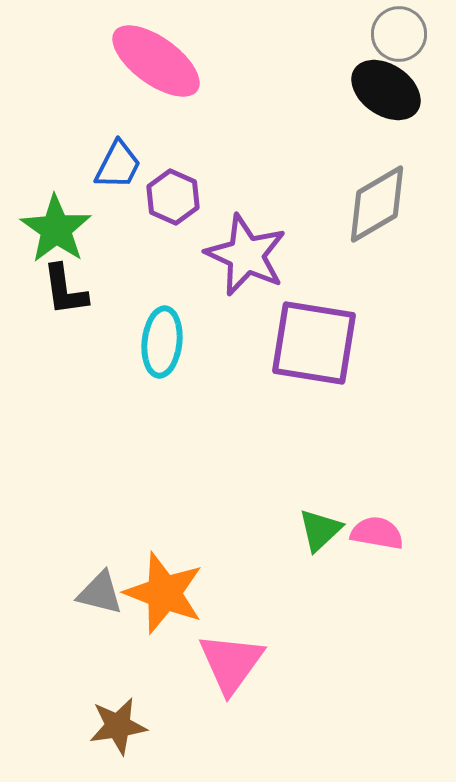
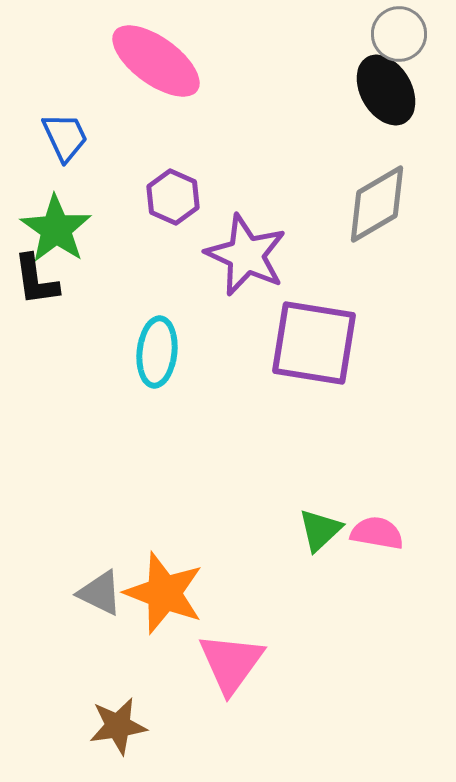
black ellipse: rotated 26 degrees clockwise
blue trapezoid: moved 53 px left, 28 px up; rotated 52 degrees counterclockwise
black L-shape: moved 29 px left, 10 px up
cyan ellipse: moved 5 px left, 10 px down
gray triangle: rotated 12 degrees clockwise
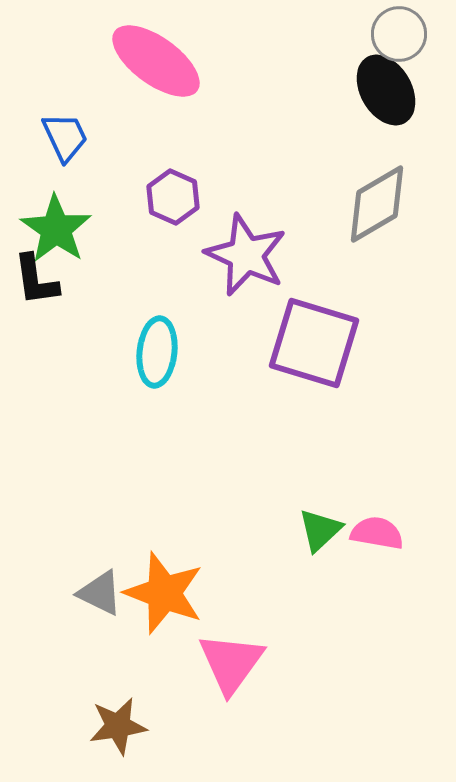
purple square: rotated 8 degrees clockwise
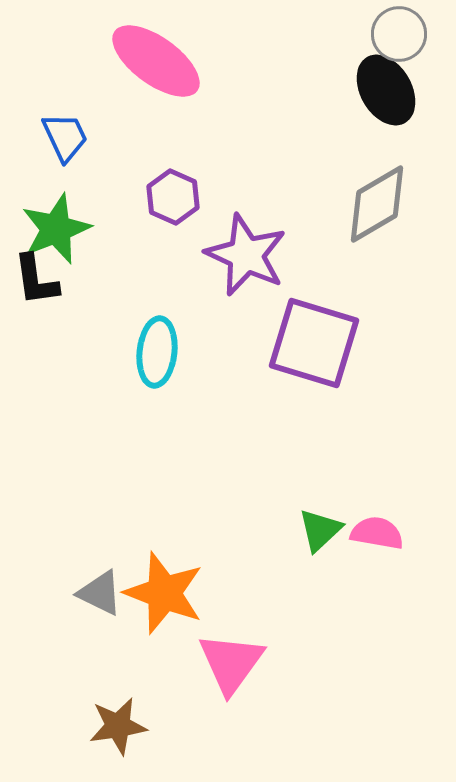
green star: rotated 16 degrees clockwise
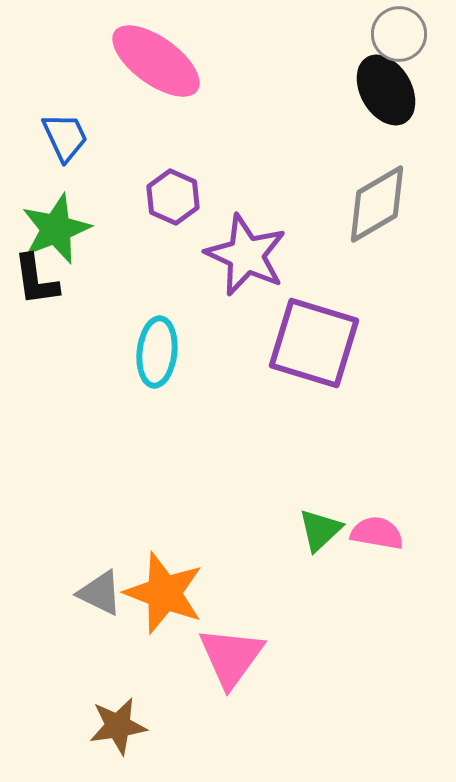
pink triangle: moved 6 px up
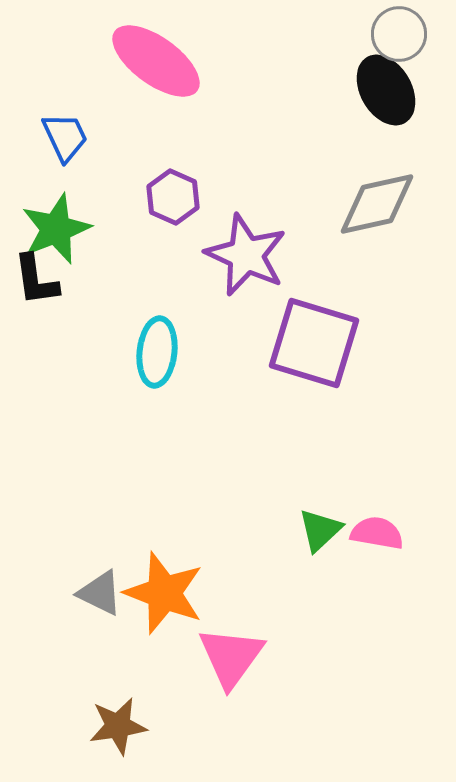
gray diamond: rotated 18 degrees clockwise
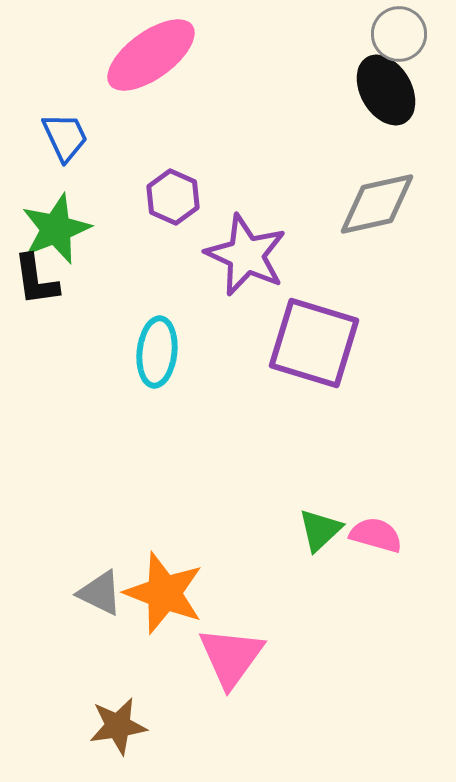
pink ellipse: moved 5 px left, 6 px up; rotated 72 degrees counterclockwise
pink semicircle: moved 1 px left, 2 px down; rotated 6 degrees clockwise
